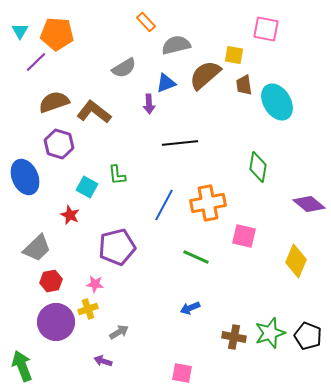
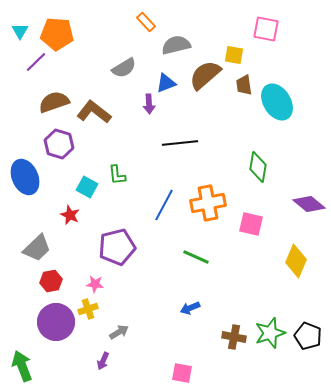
pink square at (244, 236): moved 7 px right, 12 px up
purple arrow at (103, 361): rotated 84 degrees counterclockwise
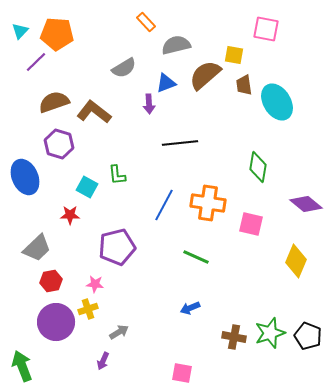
cyan triangle at (20, 31): rotated 12 degrees clockwise
orange cross at (208, 203): rotated 20 degrees clockwise
purple diamond at (309, 204): moved 3 px left
red star at (70, 215): rotated 24 degrees counterclockwise
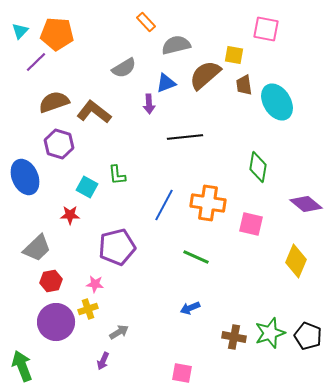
black line at (180, 143): moved 5 px right, 6 px up
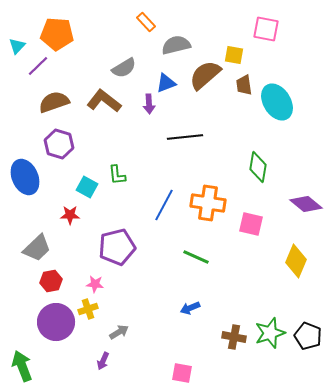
cyan triangle at (20, 31): moved 3 px left, 15 px down
purple line at (36, 62): moved 2 px right, 4 px down
brown L-shape at (94, 112): moved 10 px right, 11 px up
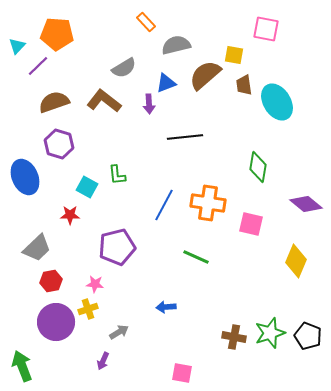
blue arrow at (190, 308): moved 24 px left, 1 px up; rotated 18 degrees clockwise
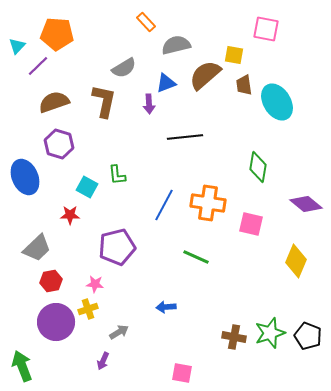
brown L-shape at (104, 101): rotated 64 degrees clockwise
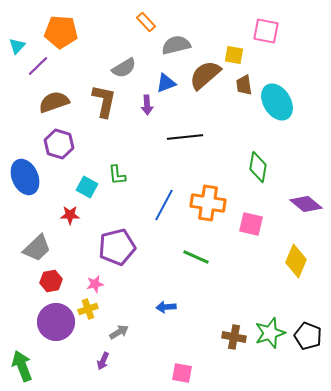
pink square at (266, 29): moved 2 px down
orange pentagon at (57, 34): moved 4 px right, 2 px up
purple arrow at (149, 104): moved 2 px left, 1 px down
pink star at (95, 284): rotated 18 degrees counterclockwise
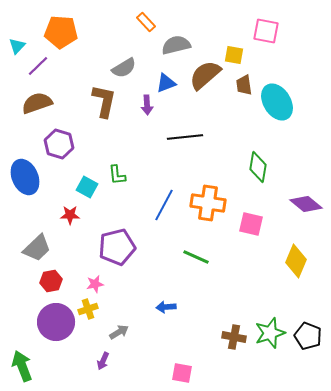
brown semicircle at (54, 102): moved 17 px left, 1 px down
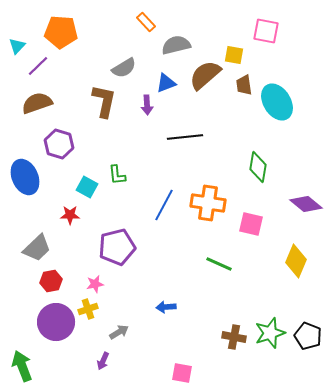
green line at (196, 257): moved 23 px right, 7 px down
